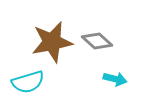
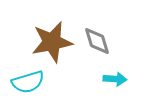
gray diamond: rotated 32 degrees clockwise
cyan arrow: rotated 10 degrees counterclockwise
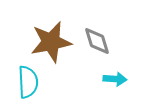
brown star: moved 1 px left
cyan semicircle: rotated 76 degrees counterclockwise
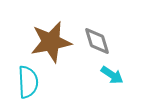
cyan arrow: moved 3 px left, 4 px up; rotated 30 degrees clockwise
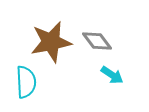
gray diamond: rotated 20 degrees counterclockwise
cyan semicircle: moved 2 px left
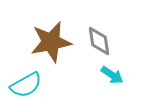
gray diamond: moved 2 px right; rotated 28 degrees clockwise
cyan semicircle: moved 3 px down; rotated 64 degrees clockwise
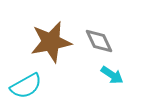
gray diamond: rotated 16 degrees counterclockwise
cyan semicircle: moved 1 px down
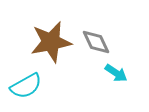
gray diamond: moved 3 px left, 1 px down
cyan arrow: moved 4 px right, 2 px up
